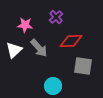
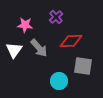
white triangle: rotated 12 degrees counterclockwise
cyan circle: moved 6 px right, 5 px up
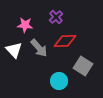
red diamond: moved 6 px left
white triangle: rotated 18 degrees counterclockwise
gray square: rotated 24 degrees clockwise
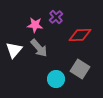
pink star: moved 10 px right
red diamond: moved 15 px right, 6 px up
white triangle: rotated 24 degrees clockwise
gray square: moved 3 px left, 3 px down
cyan circle: moved 3 px left, 2 px up
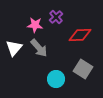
white triangle: moved 2 px up
gray square: moved 3 px right
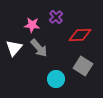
pink star: moved 3 px left
gray square: moved 3 px up
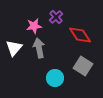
pink star: moved 2 px right, 1 px down; rotated 14 degrees counterclockwise
red diamond: rotated 60 degrees clockwise
gray arrow: rotated 150 degrees counterclockwise
cyan circle: moved 1 px left, 1 px up
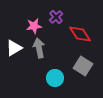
red diamond: moved 1 px up
white triangle: rotated 18 degrees clockwise
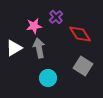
cyan circle: moved 7 px left
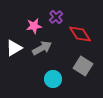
gray arrow: moved 3 px right; rotated 72 degrees clockwise
cyan circle: moved 5 px right, 1 px down
